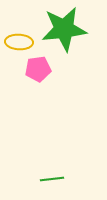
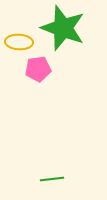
green star: moved 1 px left, 1 px up; rotated 27 degrees clockwise
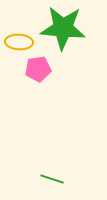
green star: rotated 15 degrees counterclockwise
green line: rotated 25 degrees clockwise
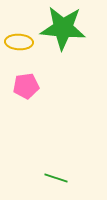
pink pentagon: moved 12 px left, 17 px down
green line: moved 4 px right, 1 px up
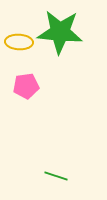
green star: moved 3 px left, 4 px down
green line: moved 2 px up
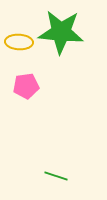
green star: moved 1 px right
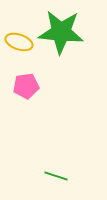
yellow ellipse: rotated 16 degrees clockwise
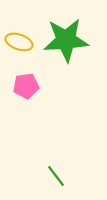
green star: moved 5 px right, 8 px down; rotated 9 degrees counterclockwise
green line: rotated 35 degrees clockwise
